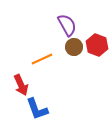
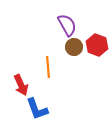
orange line: moved 6 px right, 8 px down; rotated 70 degrees counterclockwise
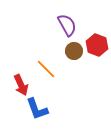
brown circle: moved 4 px down
orange line: moved 2 px left, 2 px down; rotated 40 degrees counterclockwise
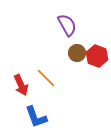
red hexagon: moved 11 px down
brown circle: moved 3 px right, 2 px down
orange line: moved 9 px down
blue L-shape: moved 1 px left, 8 px down
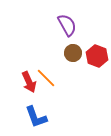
brown circle: moved 4 px left
red arrow: moved 8 px right, 3 px up
